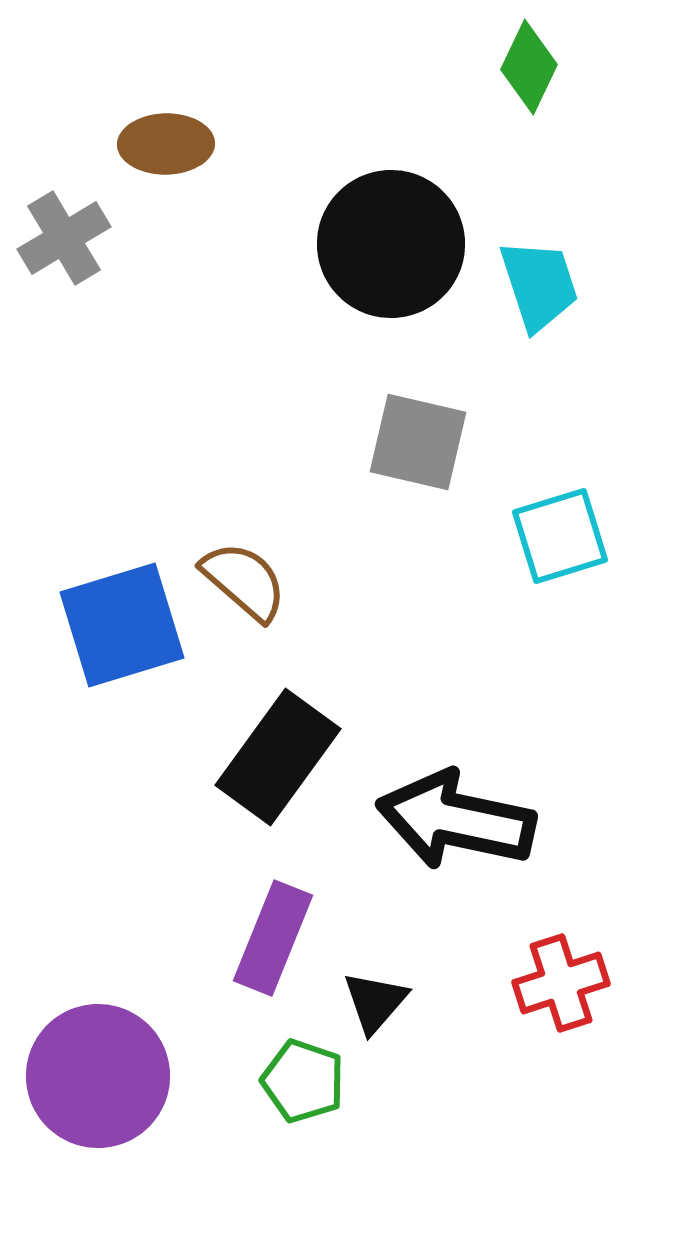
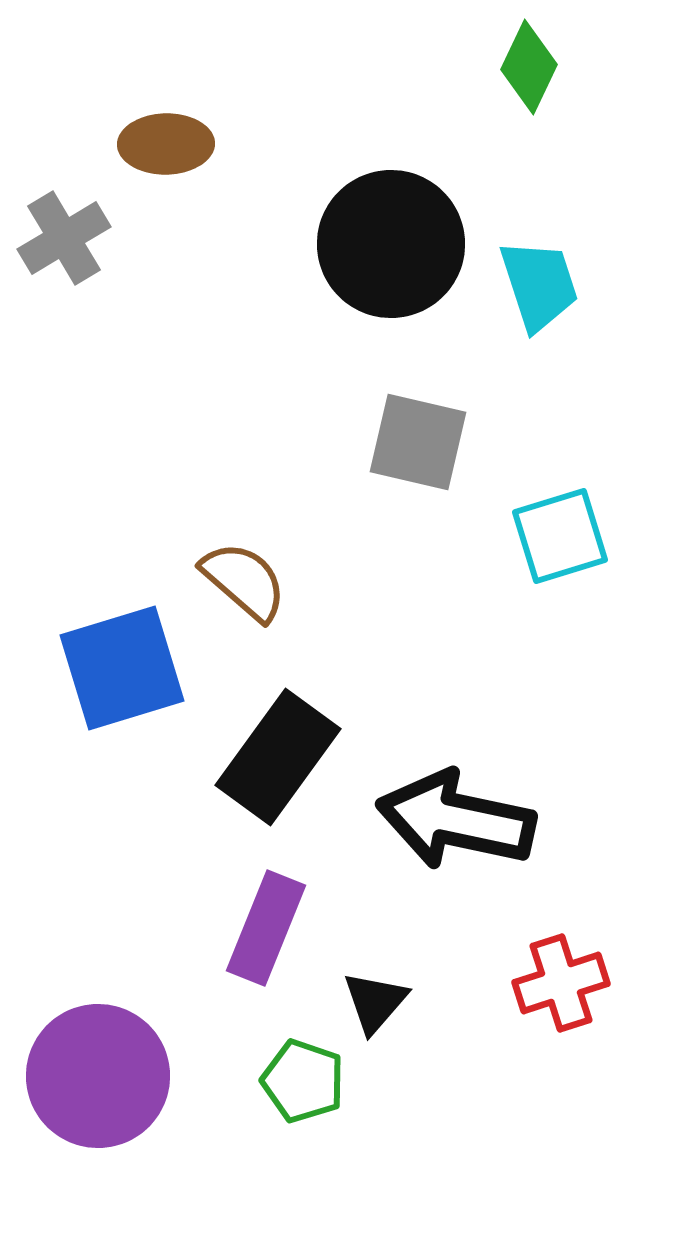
blue square: moved 43 px down
purple rectangle: moved 7 px left, 10 px up
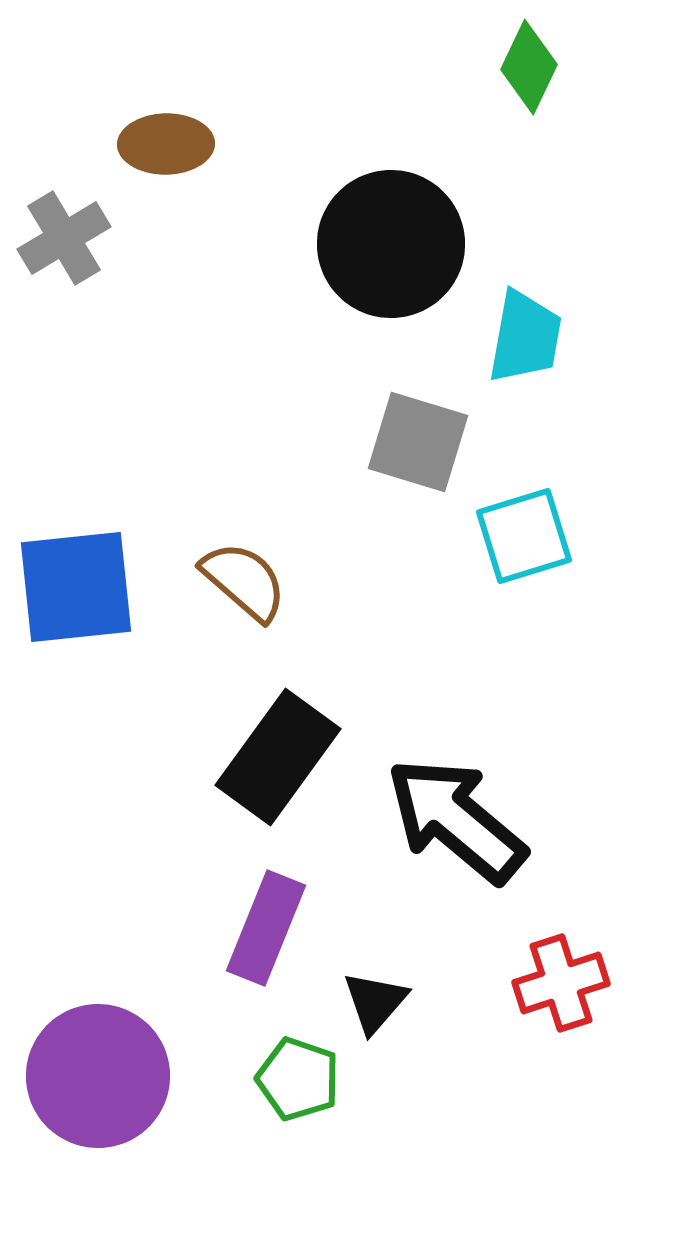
cyan trapezoid: moved 14 px left, 52 px down; rotated 28 degrees clockwise
gray square: rotated 4 degrees clockwise
cyan square: moved 36 px left
blue square: moved 46 px left, 81 px up; rotated 11 degrees clockwise
black arrow: rotated 28 degrees clockwise
green pentagon: moved 5 px left, 2 px up
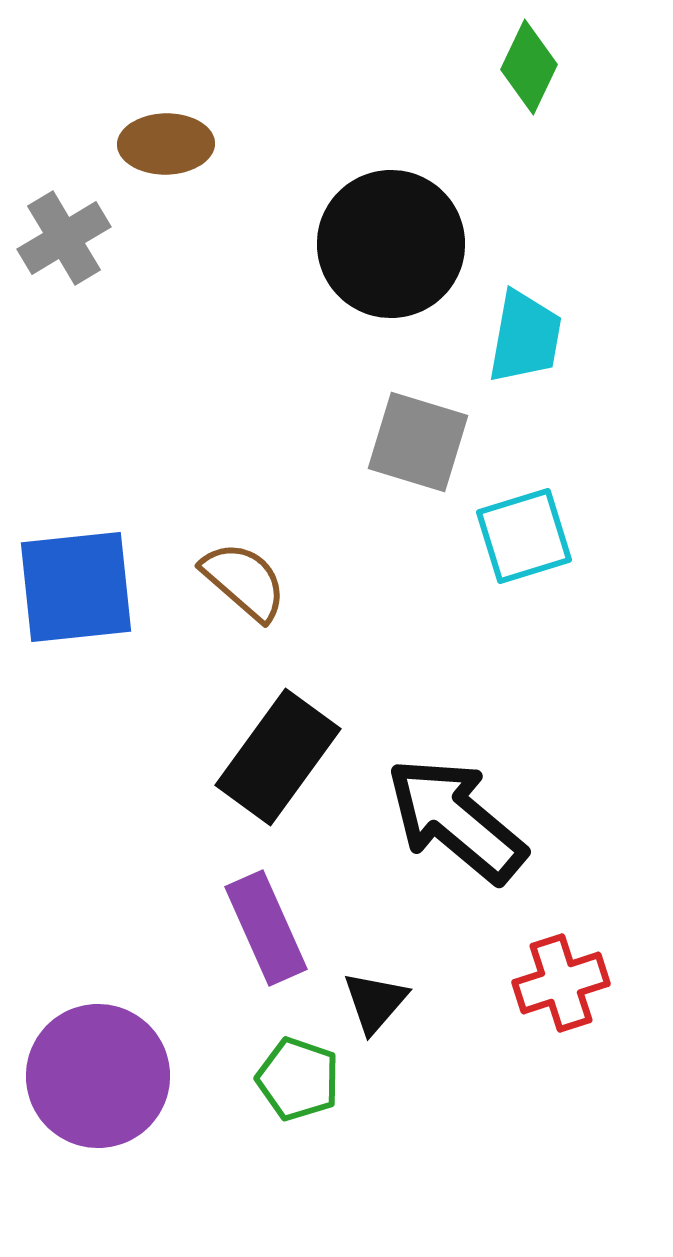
purple rectangle: rotated 46 degrees counterclockwise
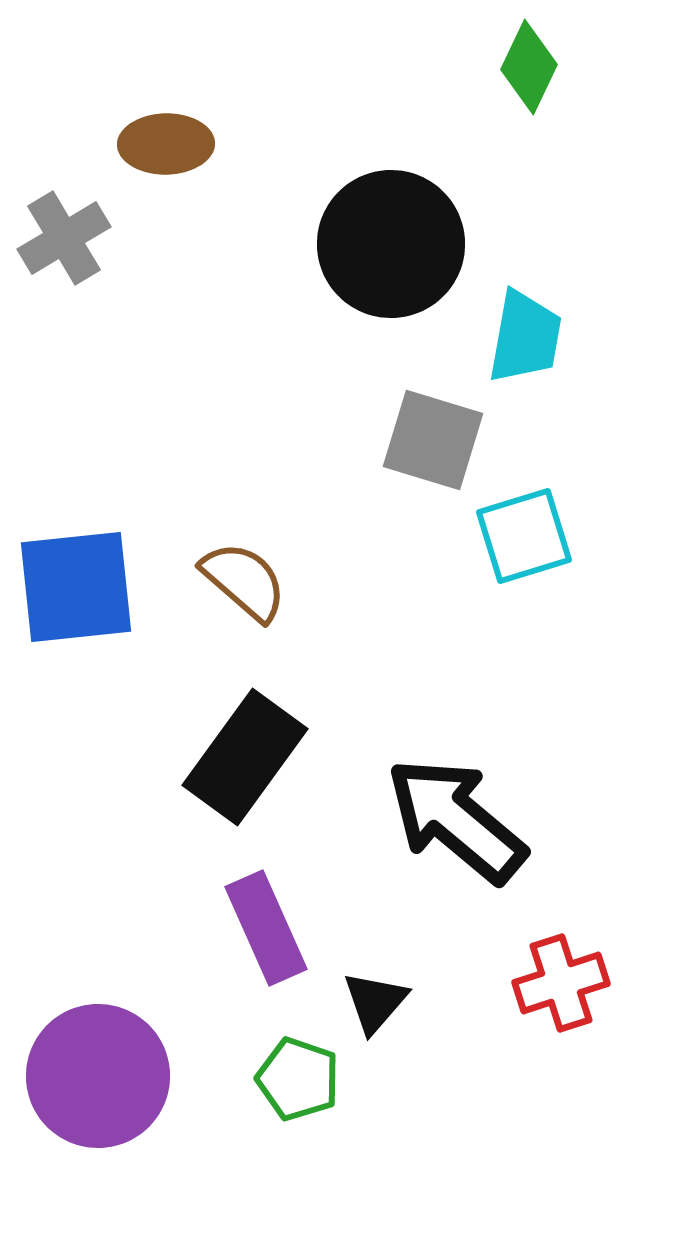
gray square: moved 15 px right, 2 px up
black rectangle: moved 33 px left
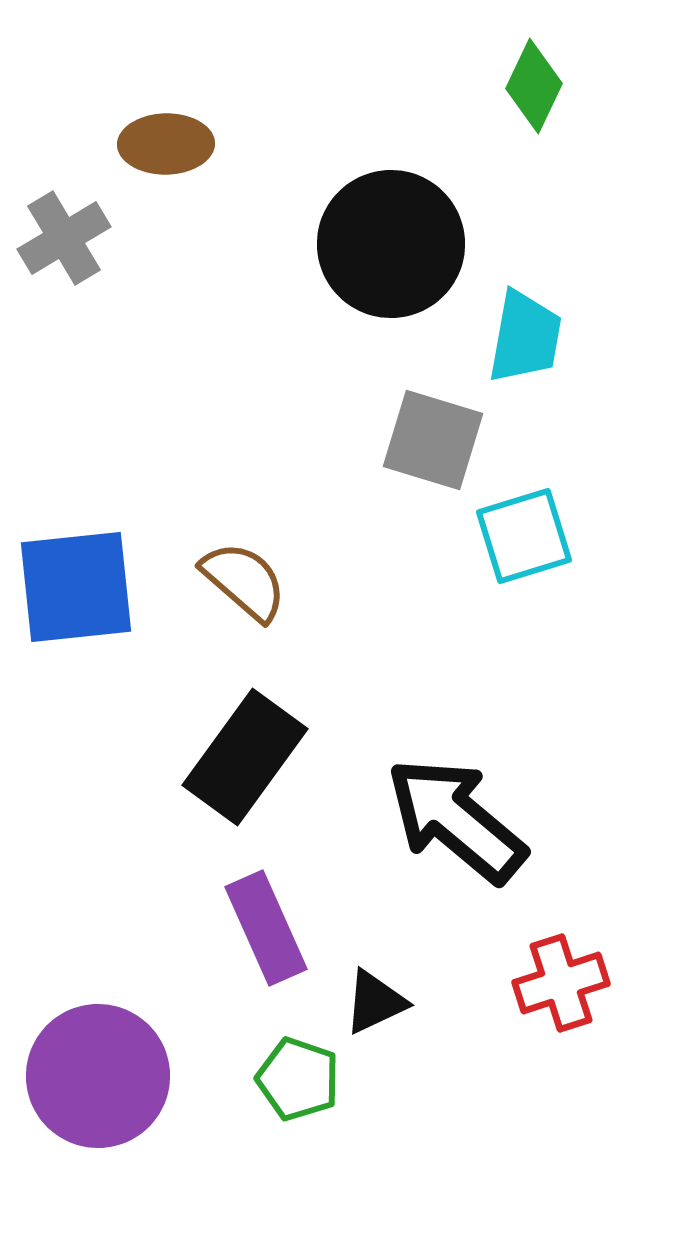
green diamond: moved 5 px right, 19 px down
black triangle: rotated 24 degrees clockwise
